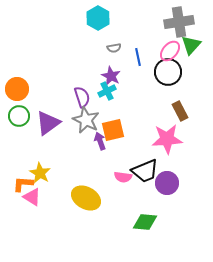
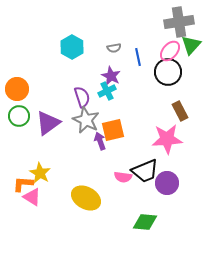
cyan hexagon: moved 26 px left, 29 px down
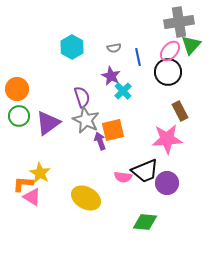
cyan cross: moved 16 px right; rotated 18 degrees counterclockwise
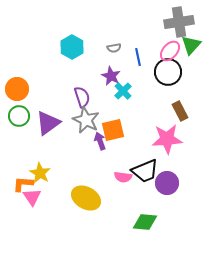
pink triangle: rotated 24 degrees clockwise
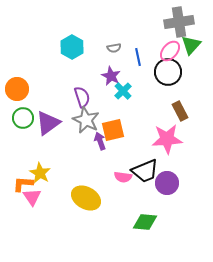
green circle: moved 4 px right, 2 px down
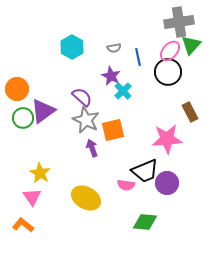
purple semicircle: rotated 30 degrees counterclockwise
brown rectangle: moved 10 px right, 1 px down
purple triangle: moved 5 px left, 12 px up
purple arrow: moved 8 px left, 7 px down
pink semicircle: moved 3 px right, 8 px down
orange L-shape: moved 41 px down; rotated 35 degrees clockwise
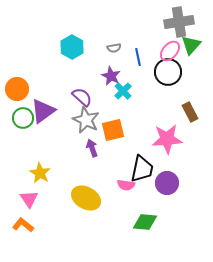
black trapezoid: moved 3 px left, 2 px up; rotated 56 degrees counterclockwise
pink triangle: moved 3 px left, 2 px down
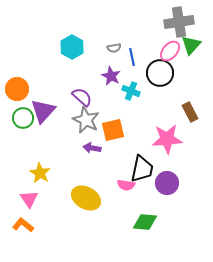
blue line: moved 6 px left
black circle: moved 8 px left, 1 px down
cyan cross: moved 8 px right; rotated 24 degrees counterclockwise
purple triangle: rotated 12 degrees counterclockwise
purple arrow: rotated 60 degrees counterclockwise
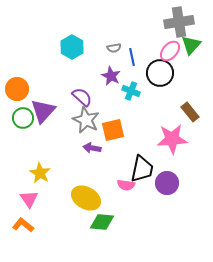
brown rectangle: rotated 12 degrees counterclockwise
pink star: moved 5 px right
green diamond: moved 43 px left
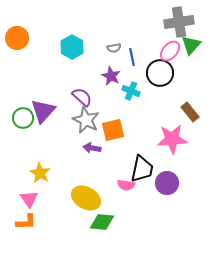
orange circle: moved 51 px up
orange L-shape: moved 3 px right, 3 px up; rotated 140 degrees clockwise
